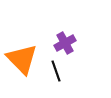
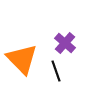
purple cross: rotated 20 degrees counterclockwise
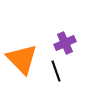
purple cross: rotated 25 degrees clockwise
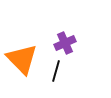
black line: rotated 35 degrees clockwise
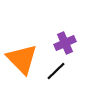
black line: rotated 30 degrees clockwise
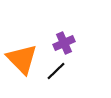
purple cross: moved 1 px left
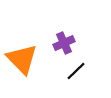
black line: moved 20 px right
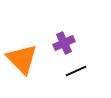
black line: rotated 20 degrees clockwise
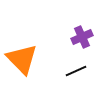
purple cross: moved 18 px right, 6 px up
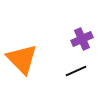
purple cross: moved 2 px down
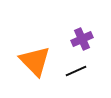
orange triangle: moved 13 px right, 2 px down
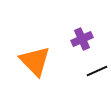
black line: moved 21 px right
